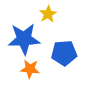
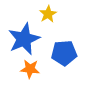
blue star: rotated 20 degrees counterclockwise
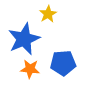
blue pentagon: moved 1 px left, 10 px down
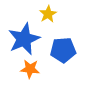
blue pentagon: moved 13 px up
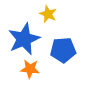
yellow star: rotated 18 degrees counterclockwise
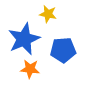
yellow star: rotated 12 degrees counterclockwise
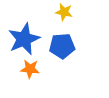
yellow star: moved 16 px right, 2 px up
blue pentagon: moved 1 px left, 4 px up
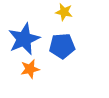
orange star: rotated 18 degrees counterclockwise
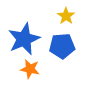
yellow star: moved 2 px right, 4 px down; rotated 24 degrees clockwise
orange star: rotated 24 degrees clockwise
